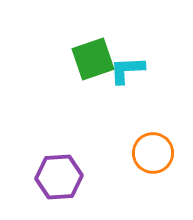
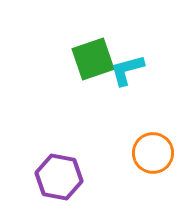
cyan L-shape: rotated 12 degrees counterclockwise
purple hexagon: rotated 15 degrees clockwise
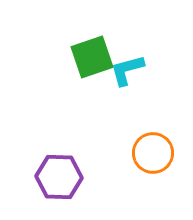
green square: moved 1 px left, 2 px up
purple hexagon: rotated 9 degrees counterclockwise
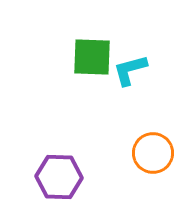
green square: rotated 21 degrees clockwise
cyan L-shape: moved 3 px right
